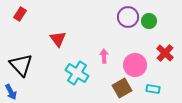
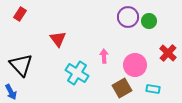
red cross: moved 3 px right
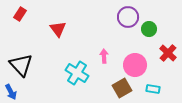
green circle: moved 8 px down
red triangle: moved 10 px up
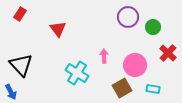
green circle: moved 4 px right, 2 px up
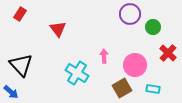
purple circle: moved 2 px right, 3 px up
blue arrow: rotated 21 degrees counterclockwise
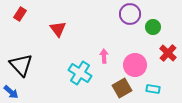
cyan cross: moved 3 px right
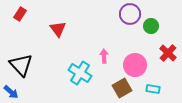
green circle: moved 2 px left, 1 px up
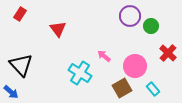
purple circle: moved 2 px down
pink arrow: rotated 48 degrees counterclockwise
pink circle: moved 1 px down
cyan rectangle: rotated 40 degrees clockwise
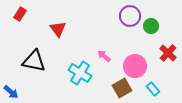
black triangle: moved 13 px right, 4 px up; rotated 35 degrees counterclockwise
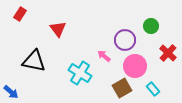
purple circle: moved 5 px left, 24 px down
